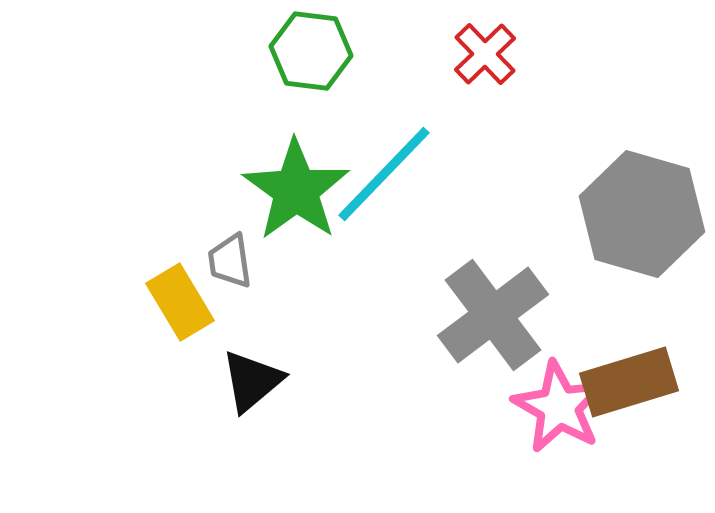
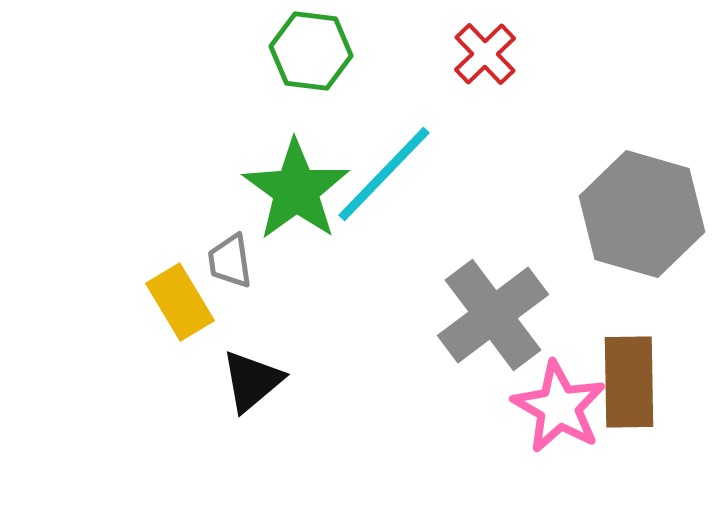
brown rectangle: rotated 74 degrees counterclockwise
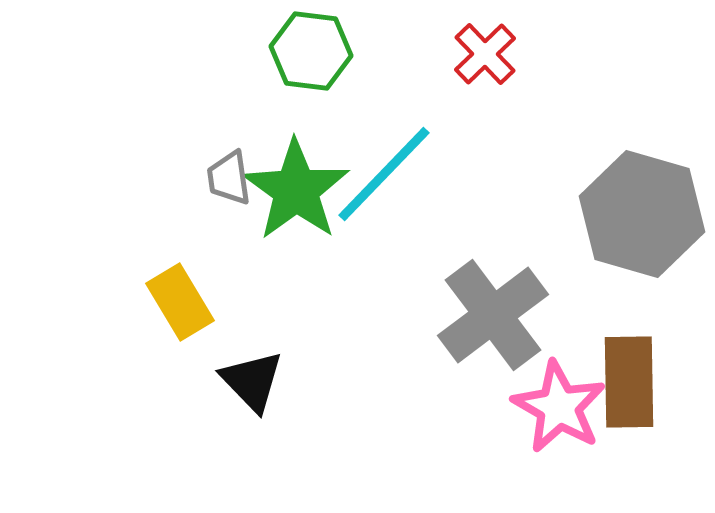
gray trapezoid: moved 1 px left, 83 px up
black triangle: rotated 34 degrees counterclockwise
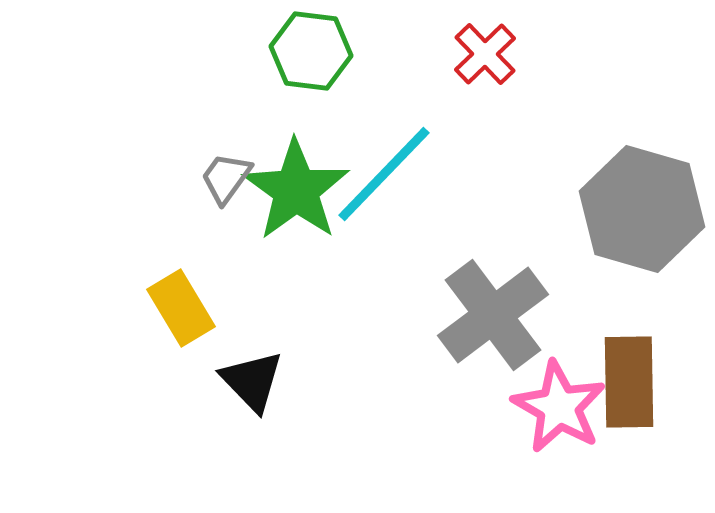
gray trapezoid: moved 3 px left; rotated 44 degrees clockwise
gray hexagon: moved 5 px up
yellow rectangle: moved 1 px right, 6 px down
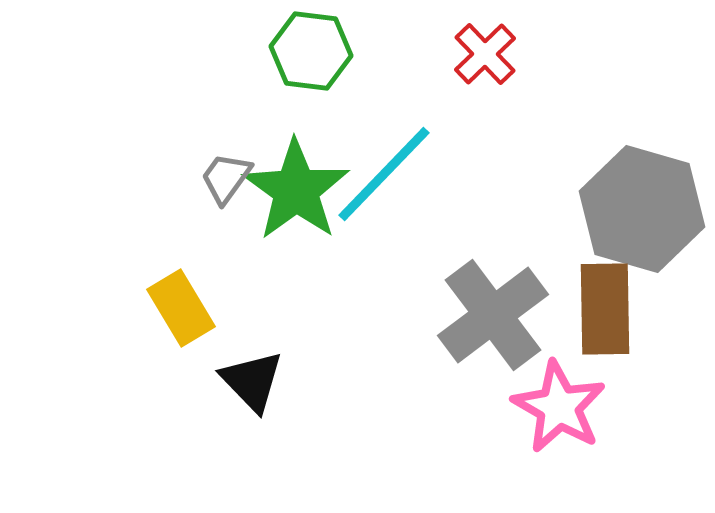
brown rectangle: moved 24 px left, 73 px up
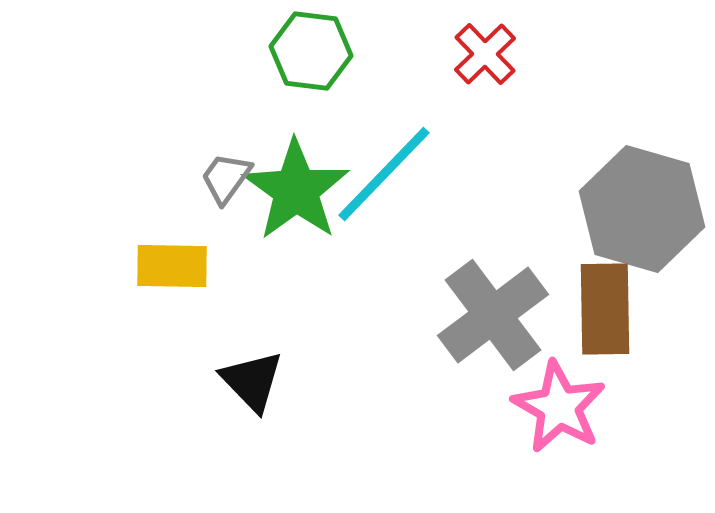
yellow rectangle: moved 9 px left, 42 px up; rotated 58 degrees counterclockwise
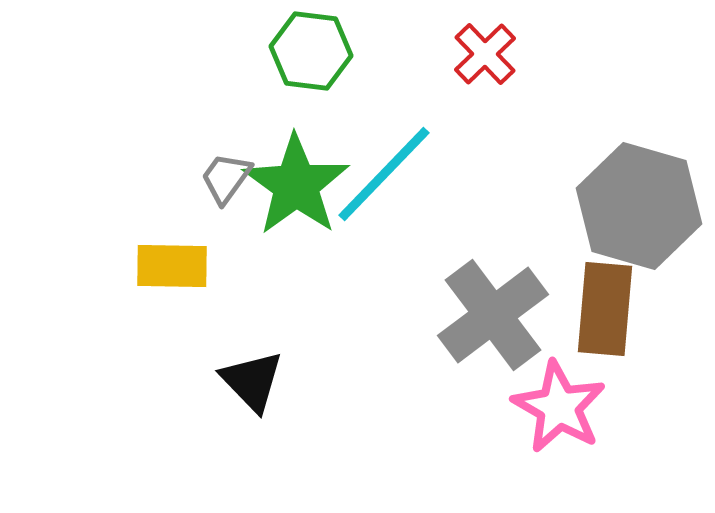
green star: moved 5 px up
gray hexagon: moved 3 px left, 3 px up
brown rectangle: rotated 6 degrees clockwise
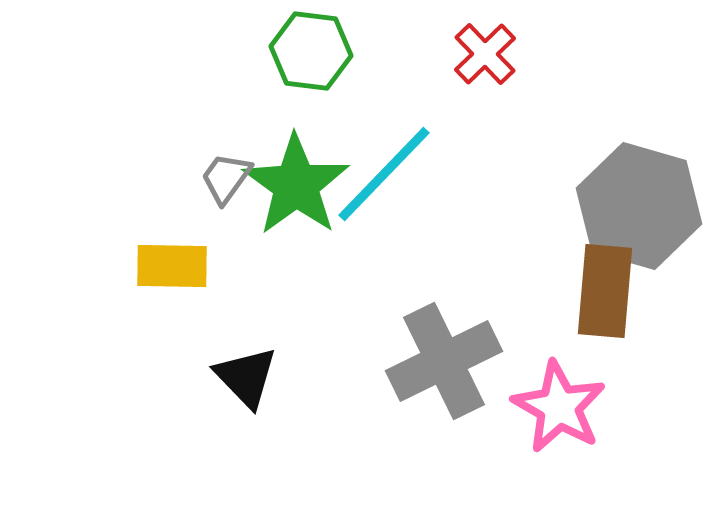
brown rectangle: moved 18 px up
gray cross: moved 49 px left, 46 px down; rotated 11 degrees clockwise
black triangle: moved 6 px left, 4 px up
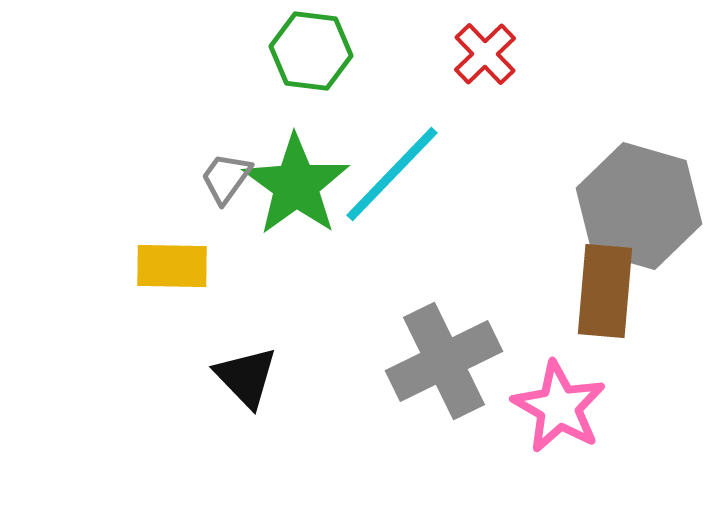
cyan line: moved 8 px right
